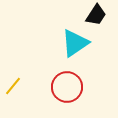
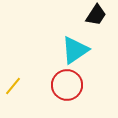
cyan triangle: moved 7 px down
red circle: moved 2 px up
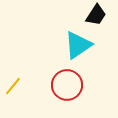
cyan triangle: moved 3 px right, 5 px up
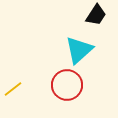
cyan triangle: moved 1 px right, 5 px down; rotated 8 degrees counterclockwise
yellow line: moved 3 px down; rotated 12 degrees clockwise
